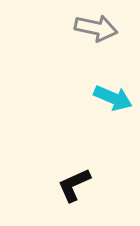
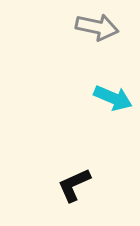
gray arrow: moved 1 px right, 1 px up
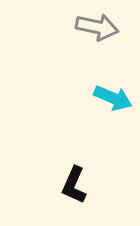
black L-shape: rotated 42 degrees counterclockwise
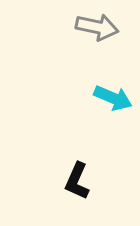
black L-shape: moved 3 px right, 4 px up
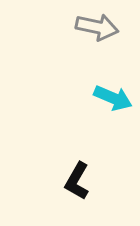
black L-shape: rotated 6 degrees clockwise
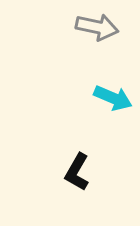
black L-shape: moved 9 px up
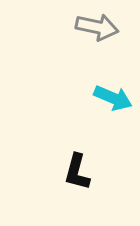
black L-shape: rotated 15 degrees counterclockwise
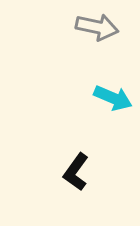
black L-shape: moved 1 px left; rotated 21 degrees clockwise
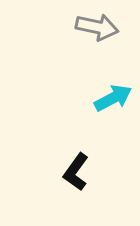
cyan arrow: rotated 51 degrees counterclockwise
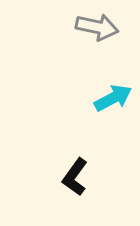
black L-shape: moved 1 px left, 5 px down
